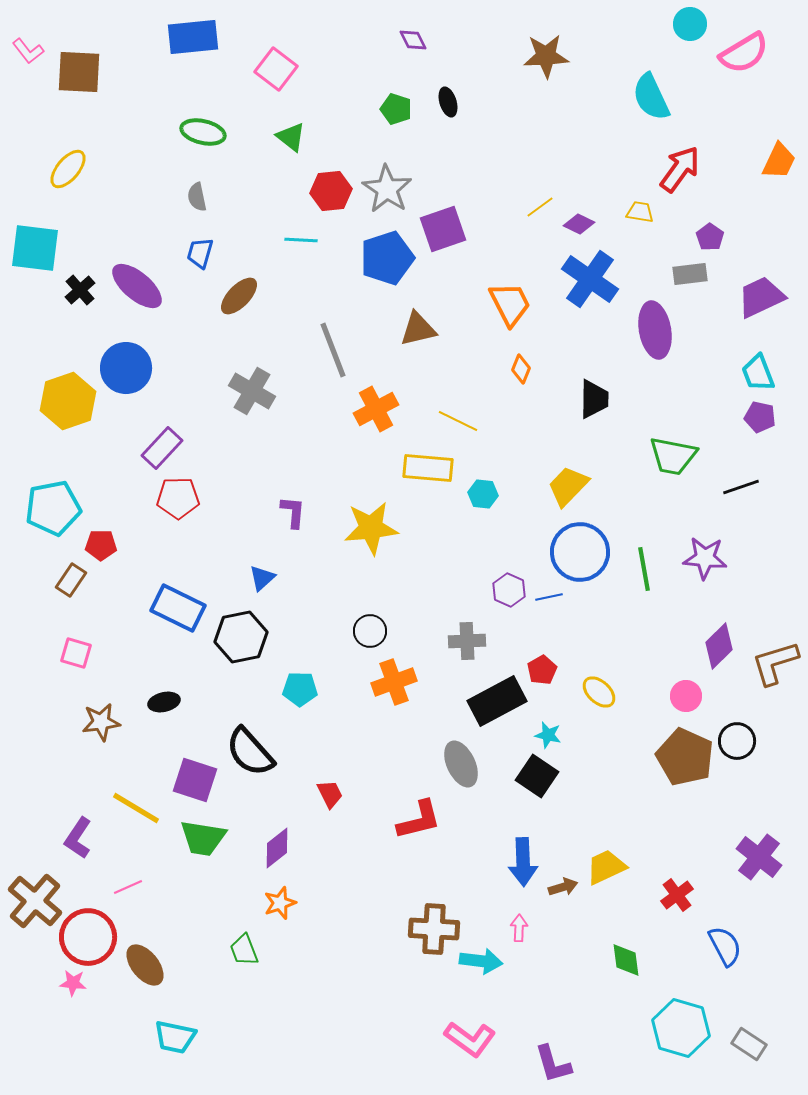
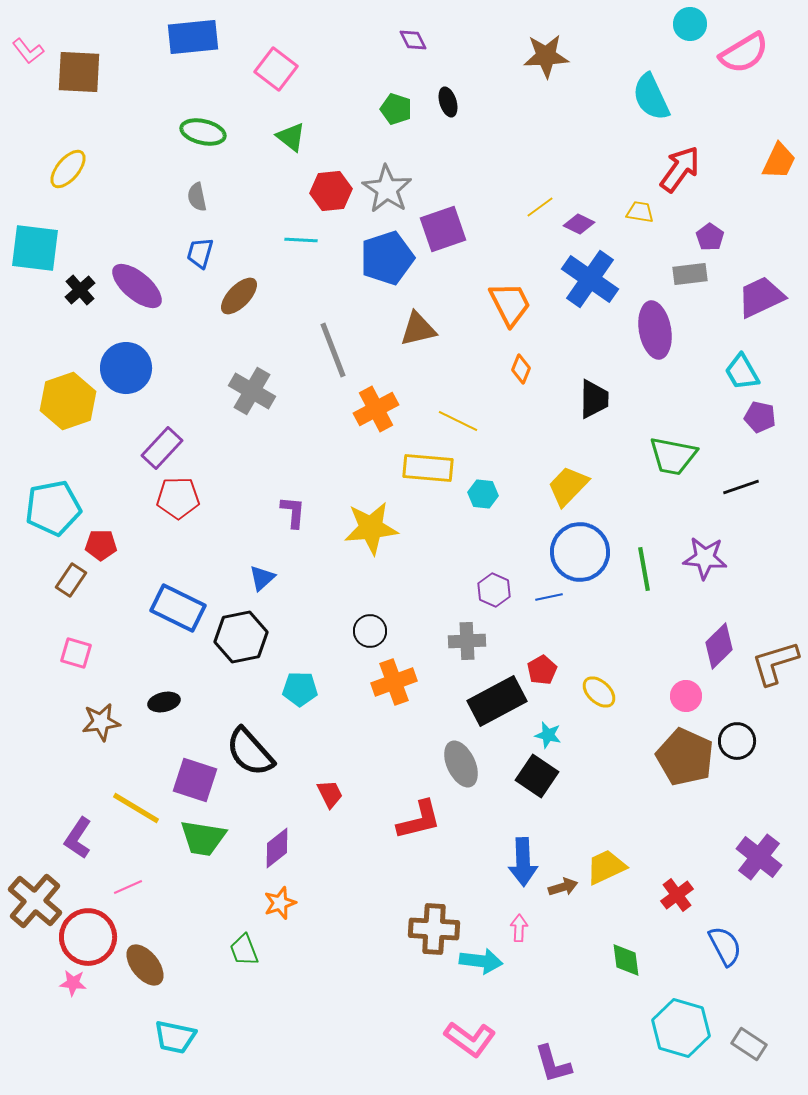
cyan trapezoid at (758, 373): moved 16 px left, 1 px up; rotated 9 degrees counterclockwise
purple hexagon at (509, 590): moved 15 px left
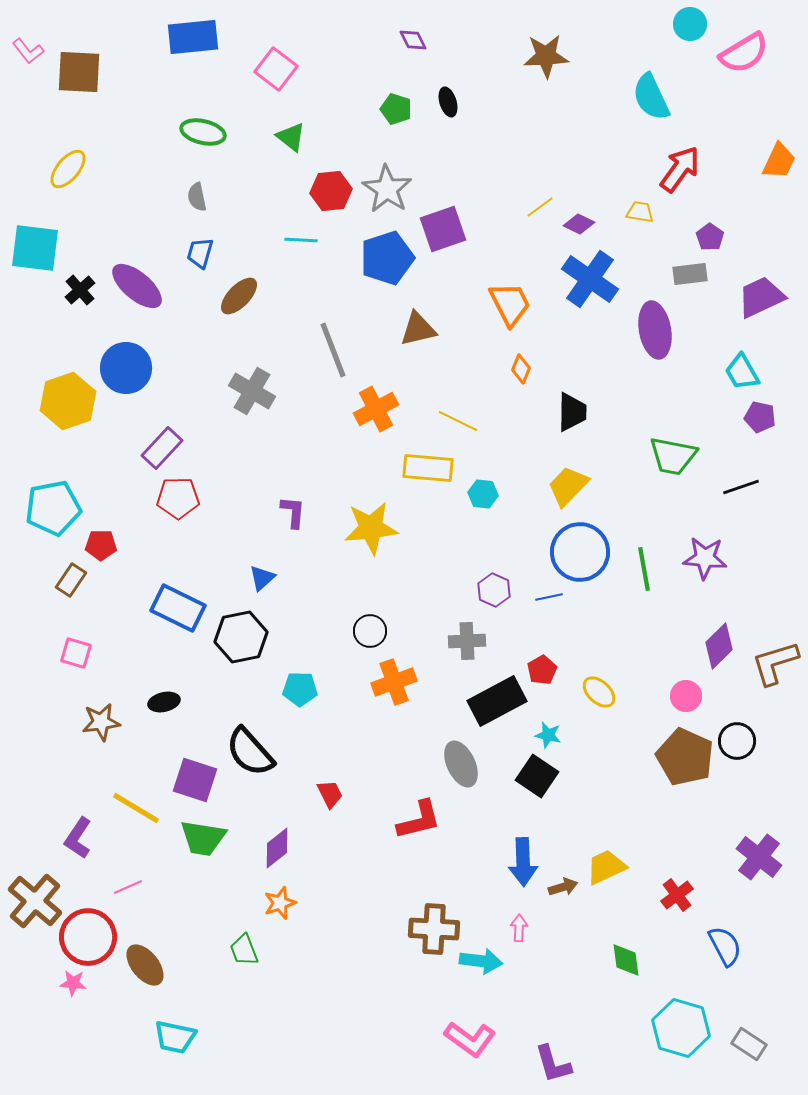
black trapezoid at (594, 399): moved 22 px left, 13 px down
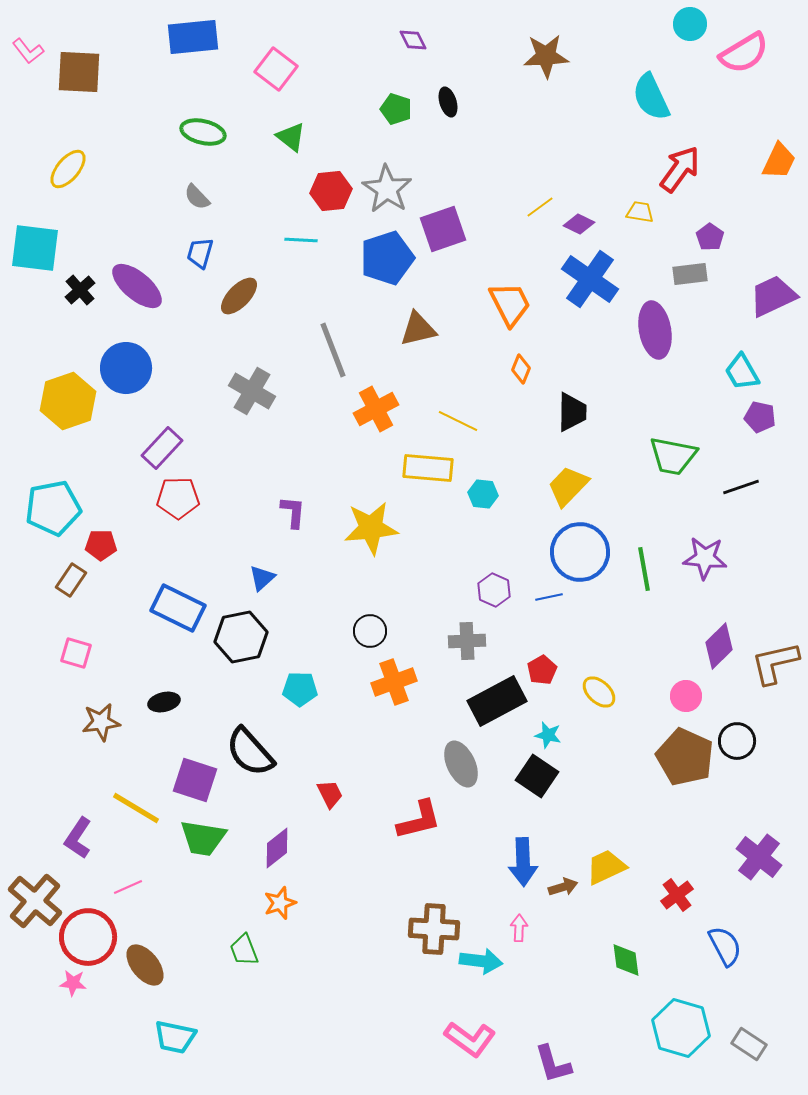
gray semicircle at (197, 197): rotated 32 degrees counterclockwise
purple trapezoid at (761, 297): moved 12 px right, 1 px up
brown L-shape at (775, 663): rotated 4 degrees clockwise
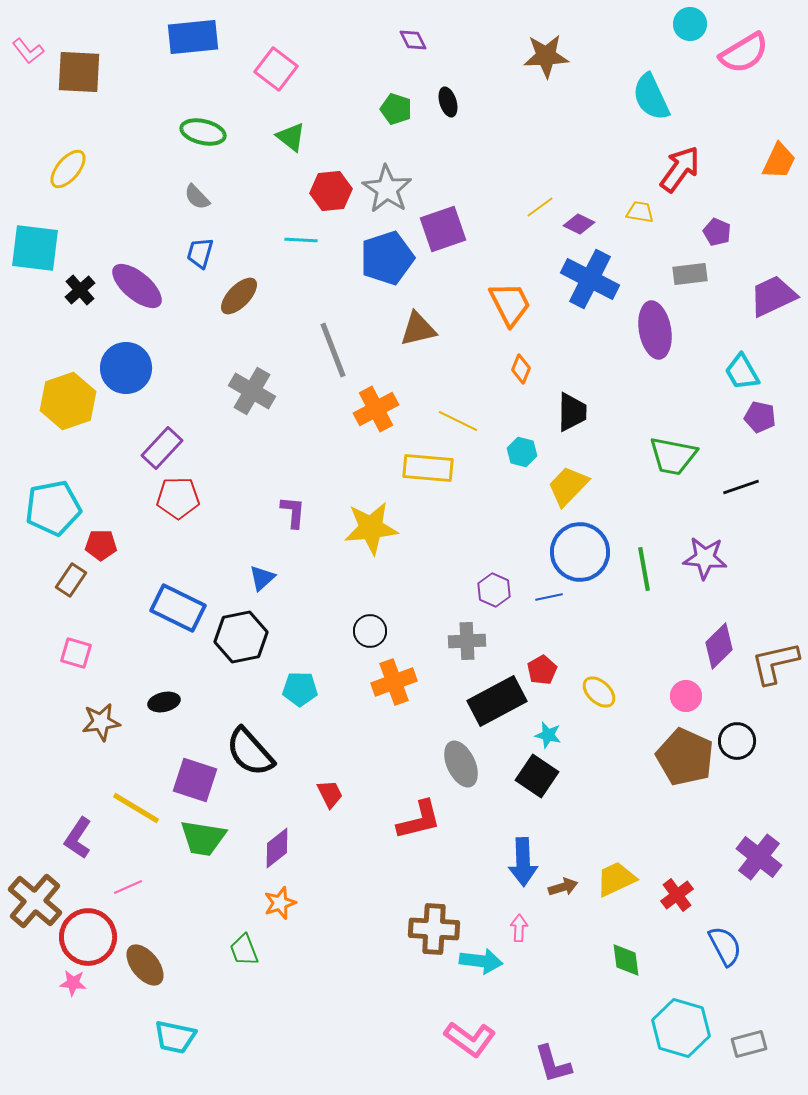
purple pentagon at (710, 237): moved 7 px right, 5 px up; rotated 12 degrees counterclockwise
blue cross at (590, 279): rotated 8 degrees counterclockwise
cyan hexagon at (483, 494): moved 39 px right, 42 px up; rotated 8 degrees clockwise
yellow trapezoid at (606, 867): moved 10 px right, 12 px down
gray rectangle at (749, 1044): rotated 48 degrees counterclockwise
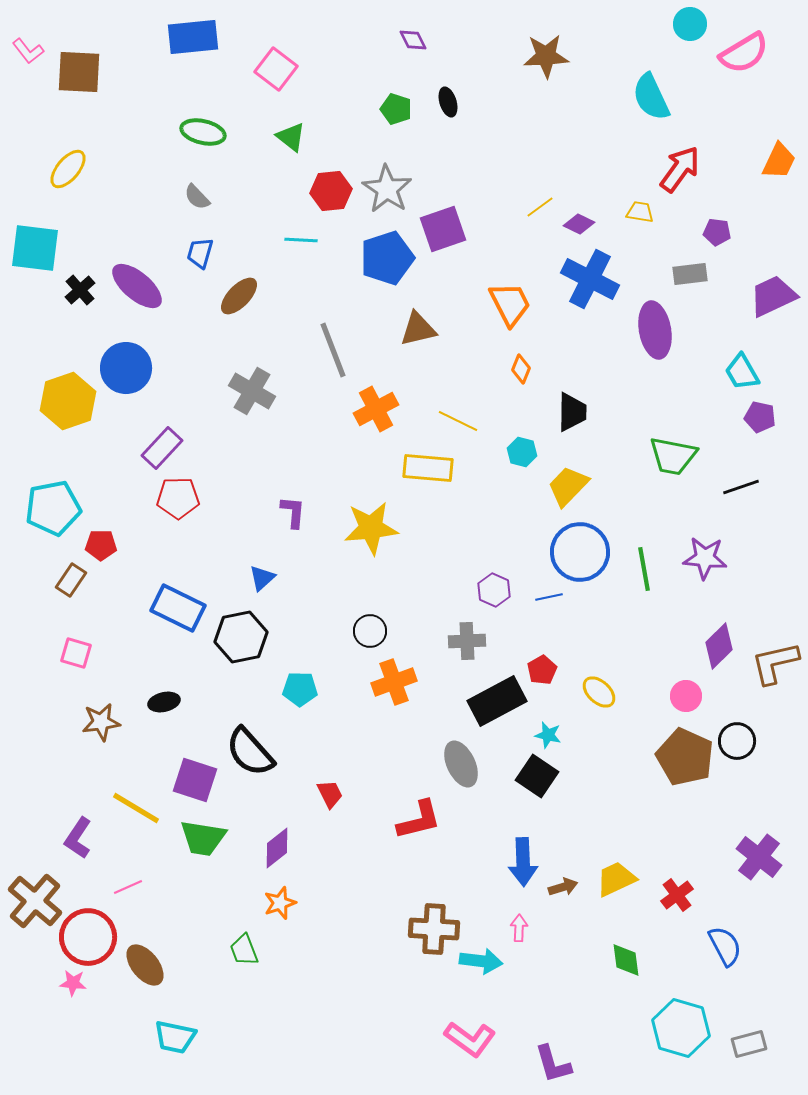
purple pentagon at (717, 232): rotated 16 degrees counterclockwise
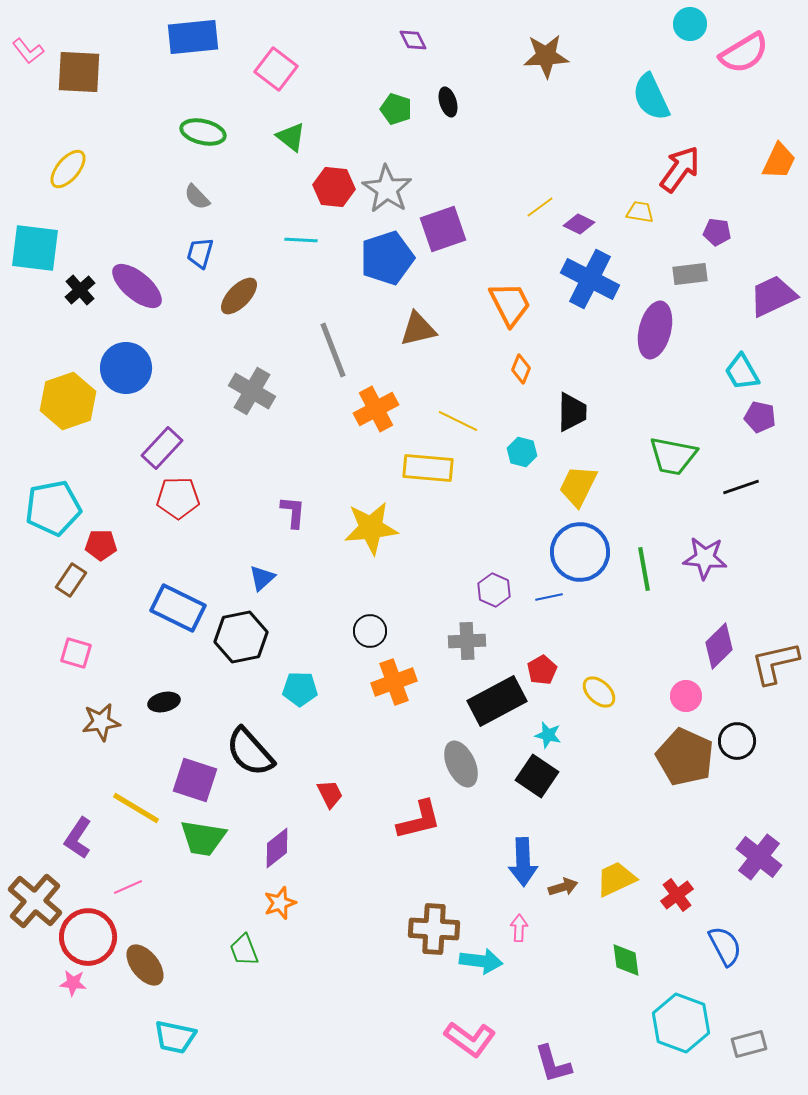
red hexagon at (331, 191): moved 3 px right, 4 px up; rotated 12 degrees clockwise
purple ellipse at (655, 330): rotated 24 degrees clockwise
yellow trapezoid at (568, 486): moved 10 px right; rotated 18 degrees counterclockwise
cyan hexagon at (681, 1028): moved 5 px up; rotated 4 degrees clockwise
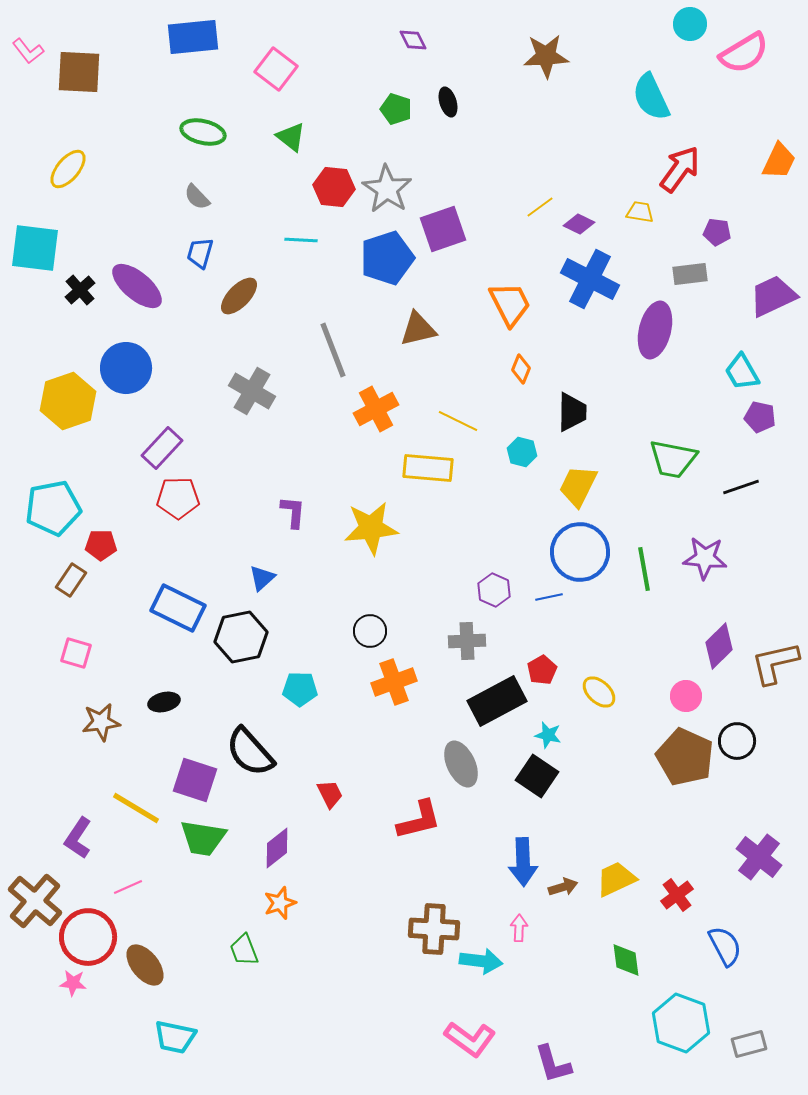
green trapezoid at (673, 456): moved 3 px down
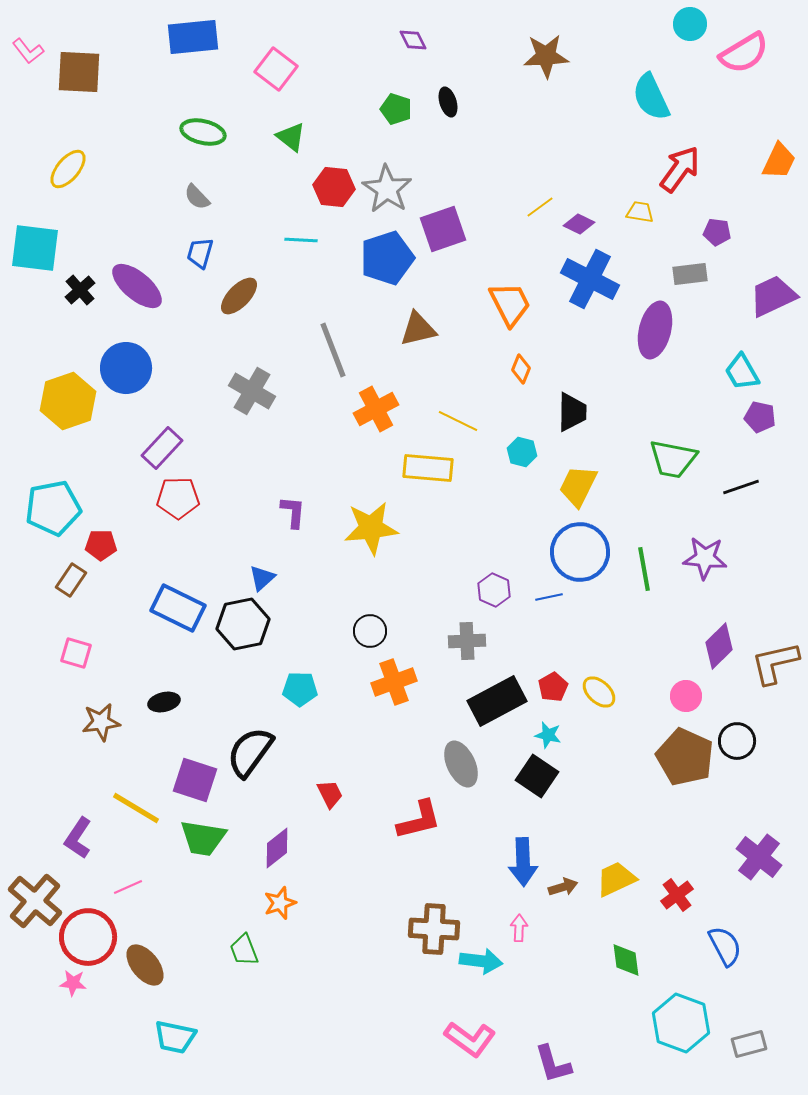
black hexagon at (241, 637): moved 2 px right, 13 px up
red pentagon at (542, 670): moved 11 px right, 17 px down
black semicircle at (250, 752): rotated 78 degrees clockwise
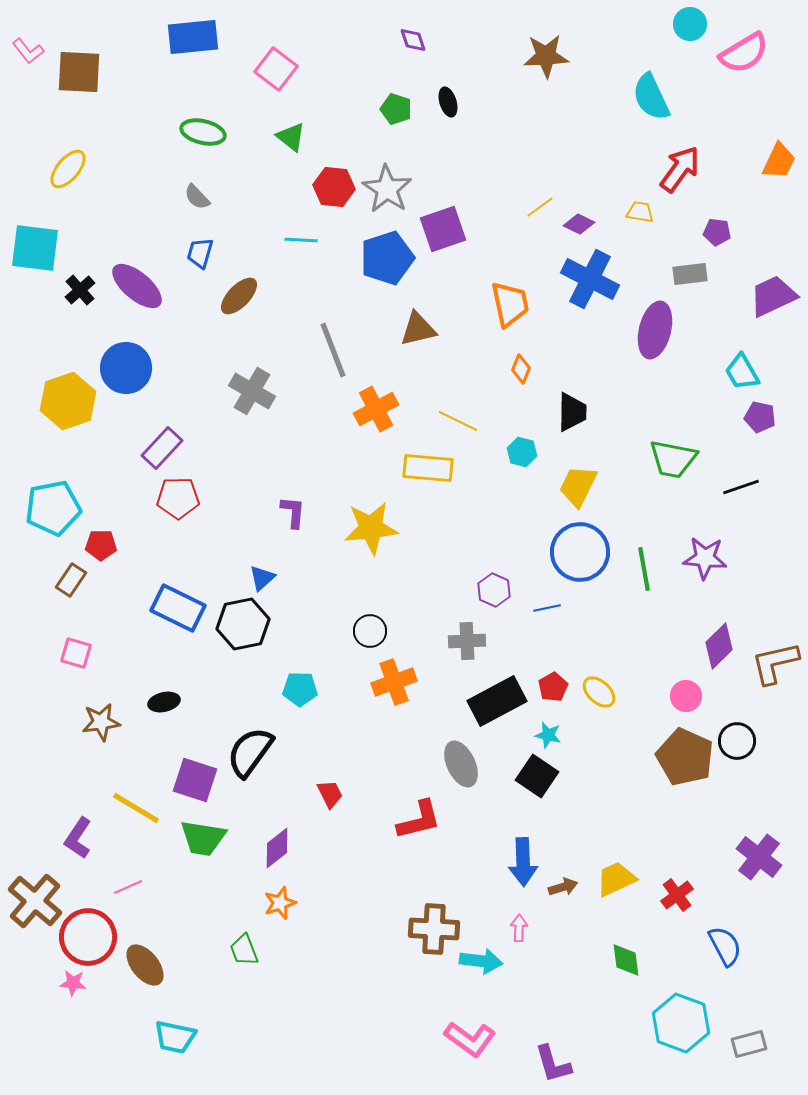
purple diamond at (413, 40): rotated 8 degrees clockwise
orange trapezoid at (510, 304): rotated 15 degrees clockwise
blue line at (549, 597): moved 2 px left, 11 px down
